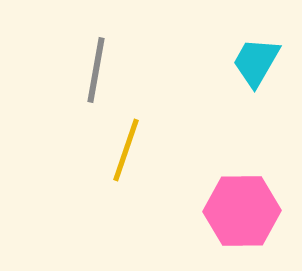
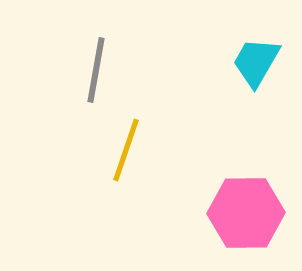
pink hexagon: moved 4 px right, 2 px down
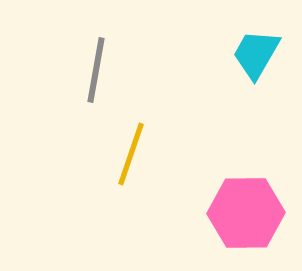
cyan trapezoid: moved 8 px up
yellow line: moved 5 px right, 4 px down
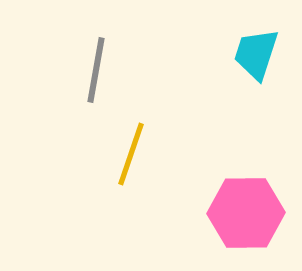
cyan trapezoid: rotated 12 degrees counterclockwise
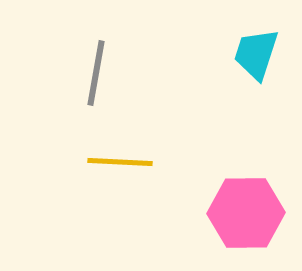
gray line: moved 3 px down
yellow line: moved 11 px left, 8 px down; rotated 74 degrees clockwise
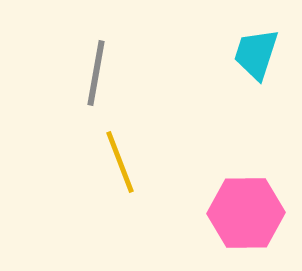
yellow line: rotated 66 degrees clockwise
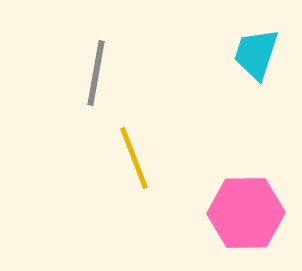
yellow line: moved 14 px right, 4 px up
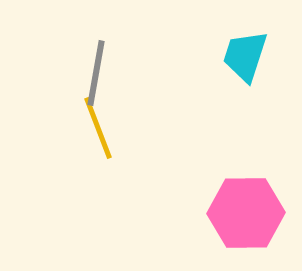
cyan trapezoid: moved 11 px left, 2 px down
yellow line: moved 36 px left, 30 px up
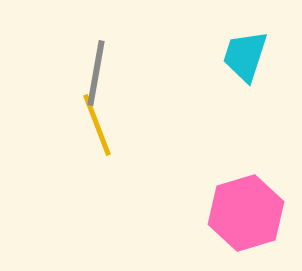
yellow line: moved 1 px left, 3 px up
pink hexagon: rotated 16 degrees counterclockwise
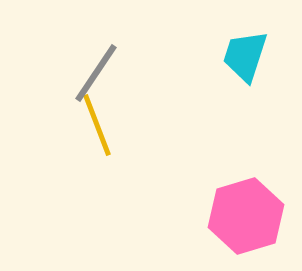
gray line: rotated 24 degrees clockwise
pink hexagon: moved 3 px down
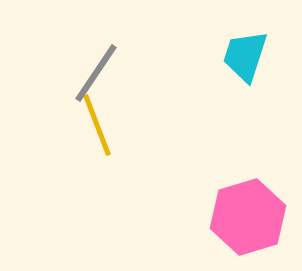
pink hexagon: moved 2 px right, 1 px down
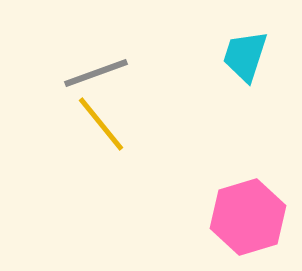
gray line: rotated 36 degrees clockwise
yellow line: moved 4 px right, 1 px up; rotated 18 degrees counterclockwise
